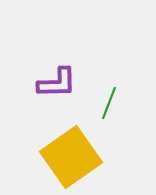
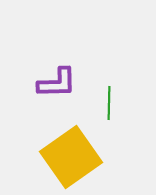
green line: rotated 20 degrees counterclockwise
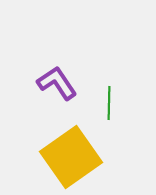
purple L-shape: rotated 123 degrees counterclockwise
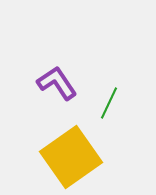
green line: rotated 24 degrees clockwise
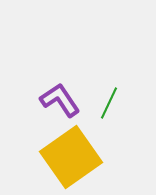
purple L-shape: moved 3 px right, 17 px down
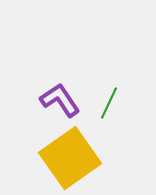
yellow square: moved 1 px left, 1 px down
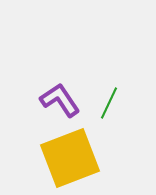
yellow square: rotated 14 degrees clockwise
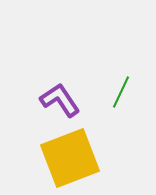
green line: moved 12 px right, 11 px up
